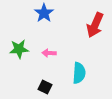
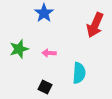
green star: rotated 12 degrees counterclockwise
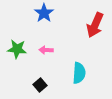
green star: moved 2 px left; rotated 24 degrees clockwise
pink arrow: moved 3 px left, 3 px up
black square: moved 5 px left, 2 px up; rotated 24 degrees clockwise
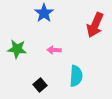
pink arrow: moved 8 px right
cyan semicircle: moved 3 px left, 3 px down
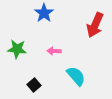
pink arrow: moved 1 px down
cyan semicircle: rotated 45 degrees counterclockwise
black square: moved 6 px left
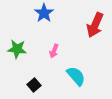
pink arrow: rotated 72 degrees counterclockwise
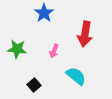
red arrow: moved 10 px left, 9 px down; rotated 15 degrees counterclockwise
cyan semicircle: rotated 10 degrees counterclockwise
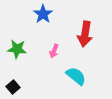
blue star: moved 1 px left, 1 px down
black square: moved 21 px left, 2 px down
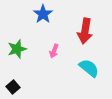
red arrow: moved 3 px up
green star: rotated 24 degrees counterclockwise
cyan semicircle: moved 13 px right, 8 px up
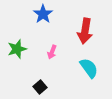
pink arrow: moved 2 px left, 1 px down
cyan semicircle: rotated 15 degrees clockwise
black square: moved 27 px right
